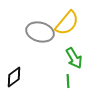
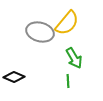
black diamond: rotated 60 degrees clockwise
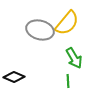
gray ellipse: moved 2 px up
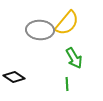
gray ellipse: rotated 12 degrees counterclockwise
black diamond: rotated 10 degrees clockwise
green line: moved 1 px left, 3 px down
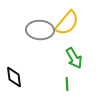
black diamond: rotated 50 degrees clockwise
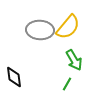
yellow semicircle: moved 1 px right, 4 px down
green arrow: moved 2 px down
green line: rotated 32 degrees clockwise
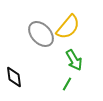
gray ellipse: moved 1 px right, 4 px down; rotated 44 degrees clockwise
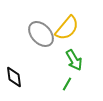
yellow semicircle: moved 1 px left, 1 px down
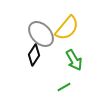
black diamond: moved 20 px right, 22 px up; rotated 40 degrees clockwise
green line: moved 3 px left, 3 px down; rotated 32 degrees clockwise
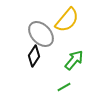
yellow semicircle: moved 8 px up
black diamond: moved 1 px down
green arrow: rotated 110 degrees counterclockwise
